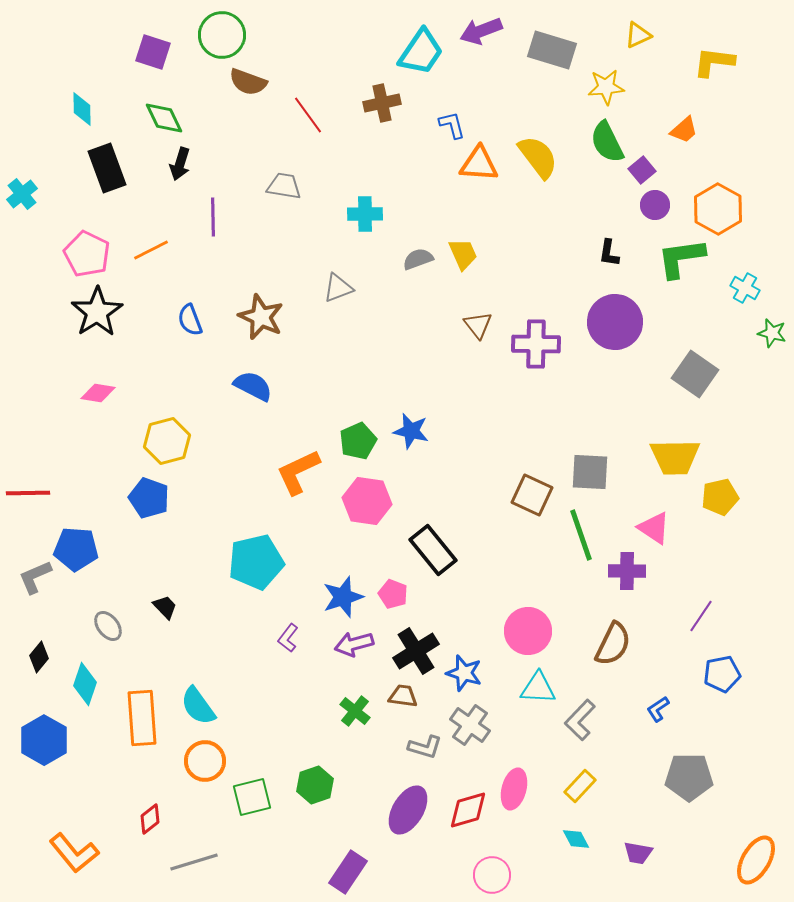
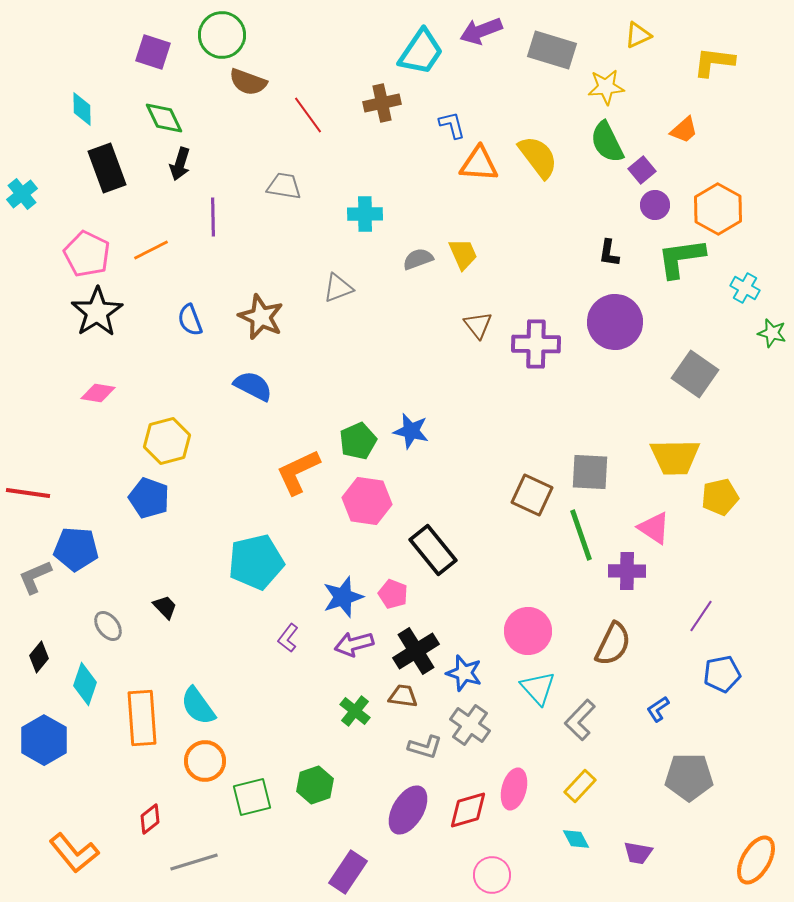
red line at (28, 493): rotated 9 degrees clockwise
cyan triangle at (538, 688): rotated 45 degrees clockwise
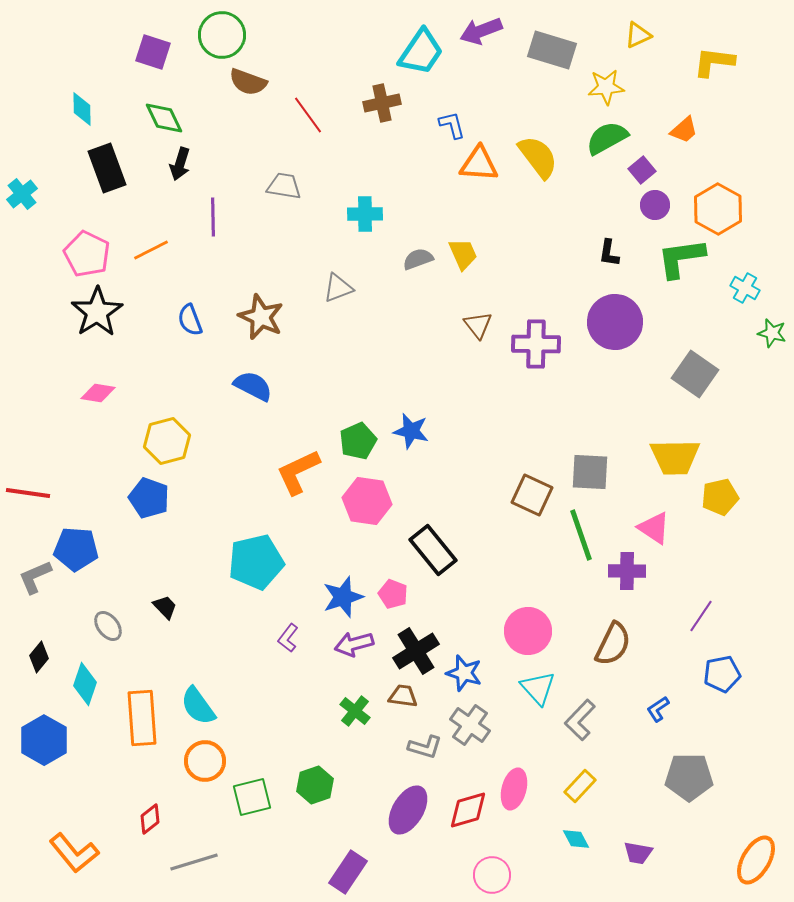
green semicircle at (607, 142): moved 4 px up; rotated 87 degrees clockwise
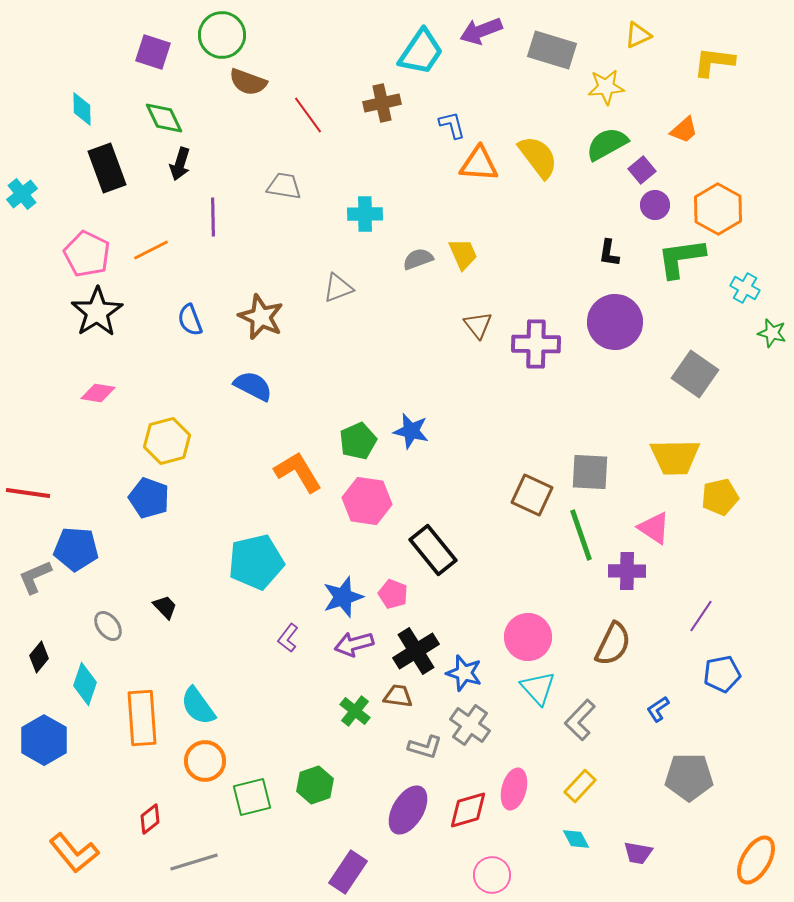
green semicircle at (607, 138): moved 6 px down
orange L-shape at (298, 472): rotated 84 degrees clockwise
pink circle at (528, 631): moved 6 px down
brown trapezoid at (403, 696): moved 5 px left
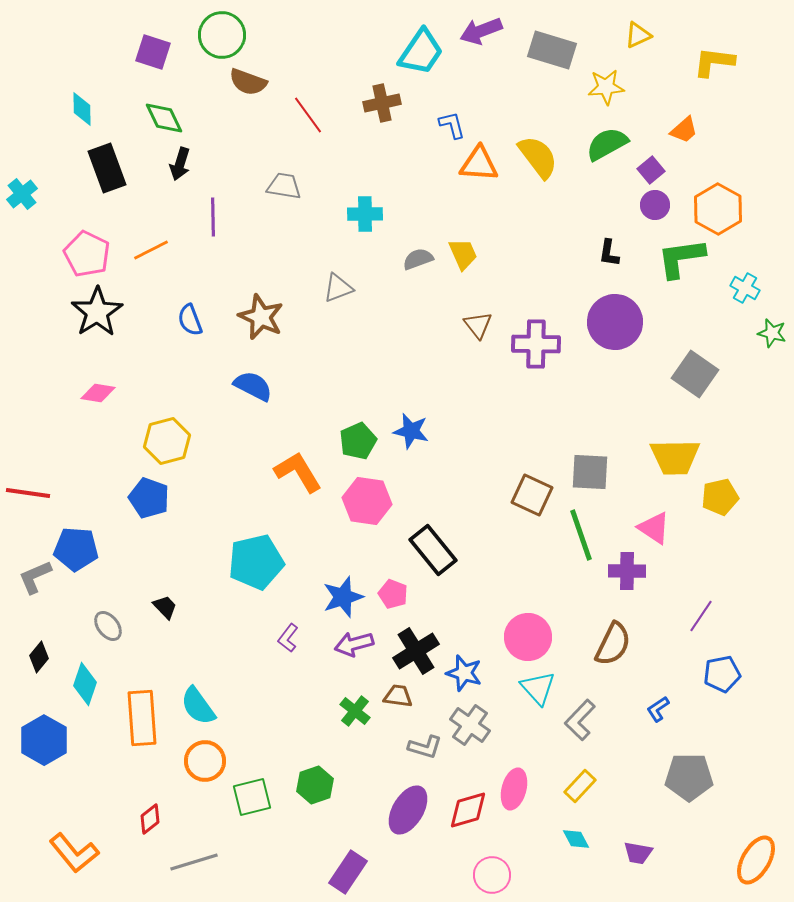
purple square at (642, 170): moved 9 px right
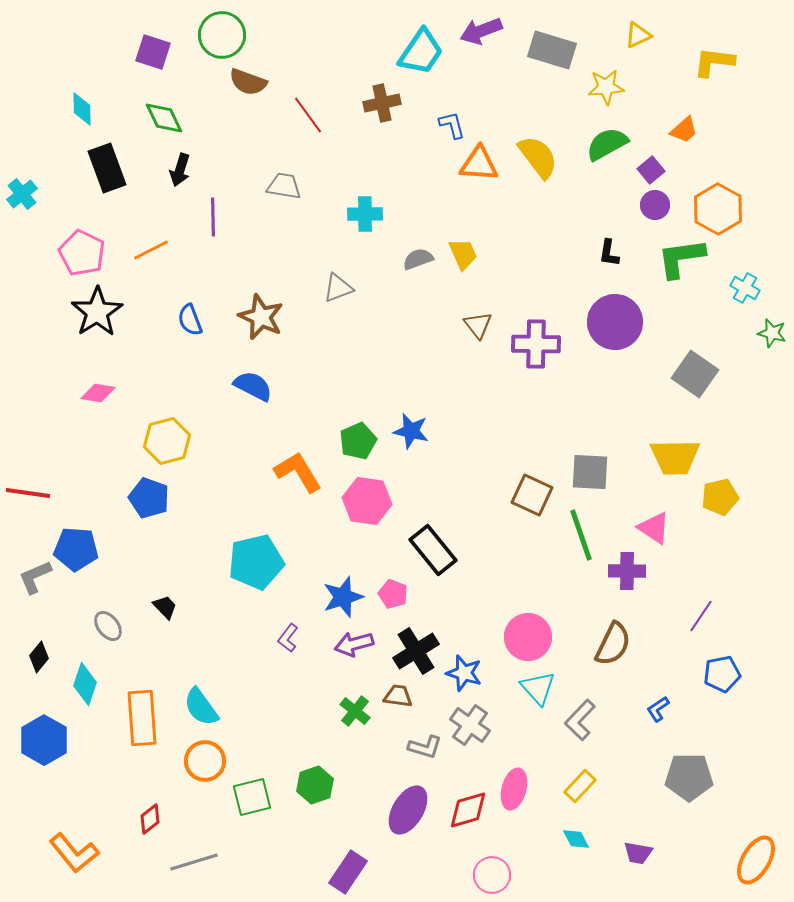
black arrow at (180, 164): moved 6 px down
pink pentagon at (87, 254): moved 5 px left, 1 px up
cyan semicircle at (198, 706): moved 3 px right, 1 px down
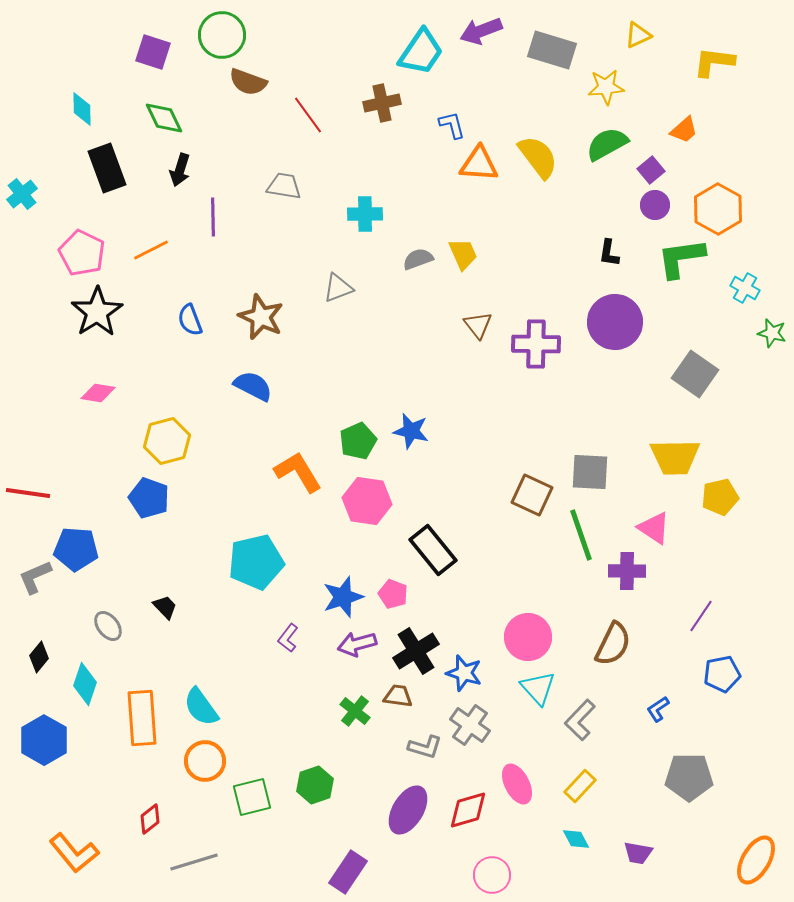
purple arrow at (354, 644): moved 3 px right
pink ellipse at (514, 789): moved 3 px right, 5 px up; rotated 42 degrees counterclockwise
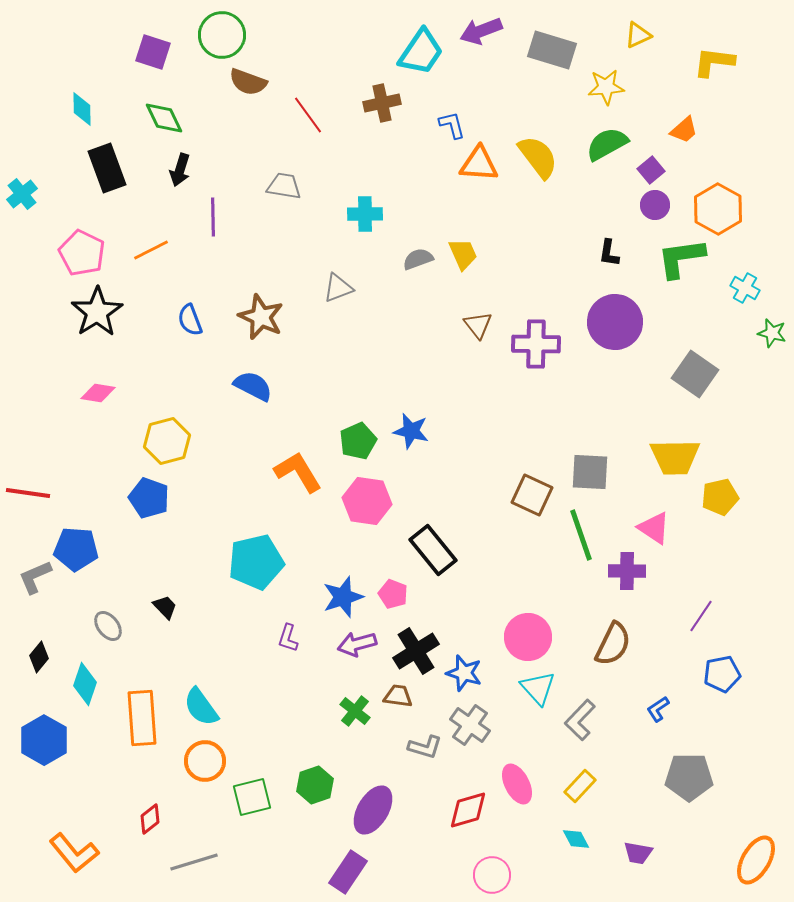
purple L-shape at (288, 638): rotated 20 degrees counterclockwise
purple ellipse at (408, 810): moved 35 px left
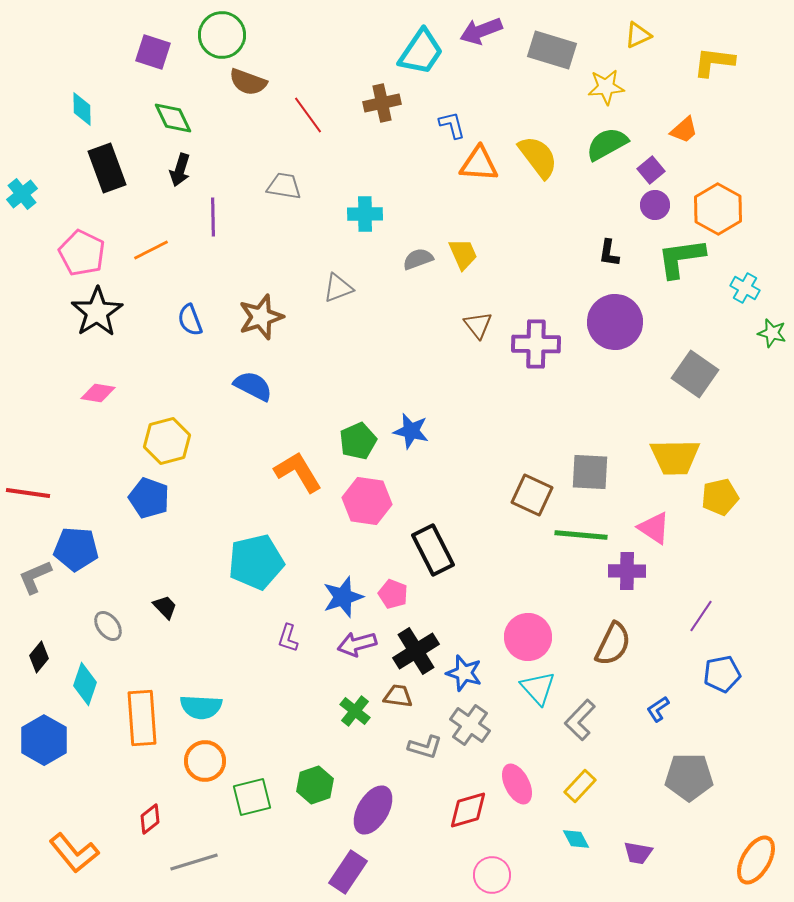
green diamond at (164, 118): moved 9 px right
brown star at (261, 317): rotated 30 degrees clockwise
green line at (581, 535): rotated 66 degrees counterclockwise
black rectangle at (433, 550): rotated 12 degrees clockwise
cyan semicircle at (201, 707): rotated 51 degrees counterclockwise
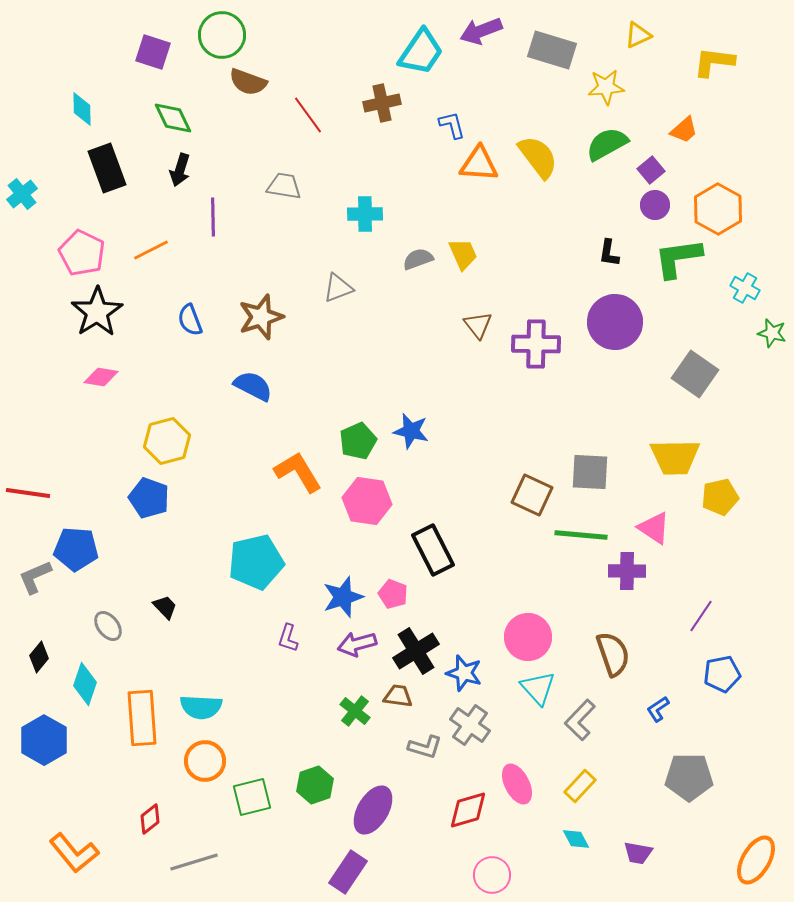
green L-shape at (681, 258): moved 3 px left
pink diamond at (98, 393): moved 3 px right, 16 px up
brown semicircle at (613, 644): moved 10 px down; rotated 45 degrees counterclockwise
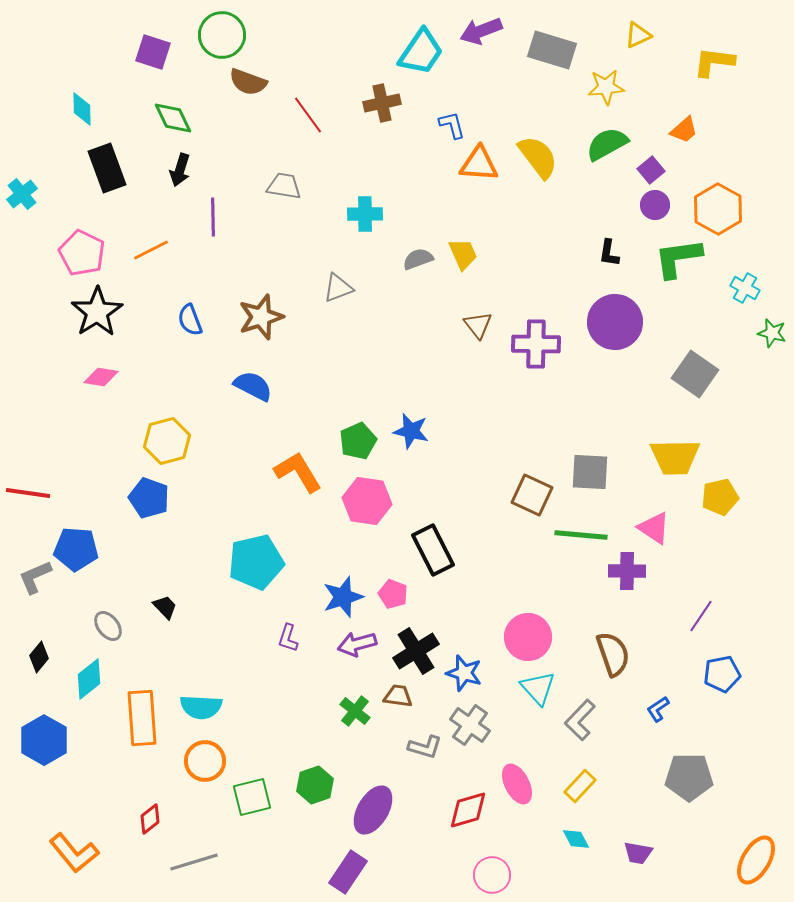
cyan diamond at (85, 684): moved 4 px right, 5 px up; rotated 33 degrees clockwise
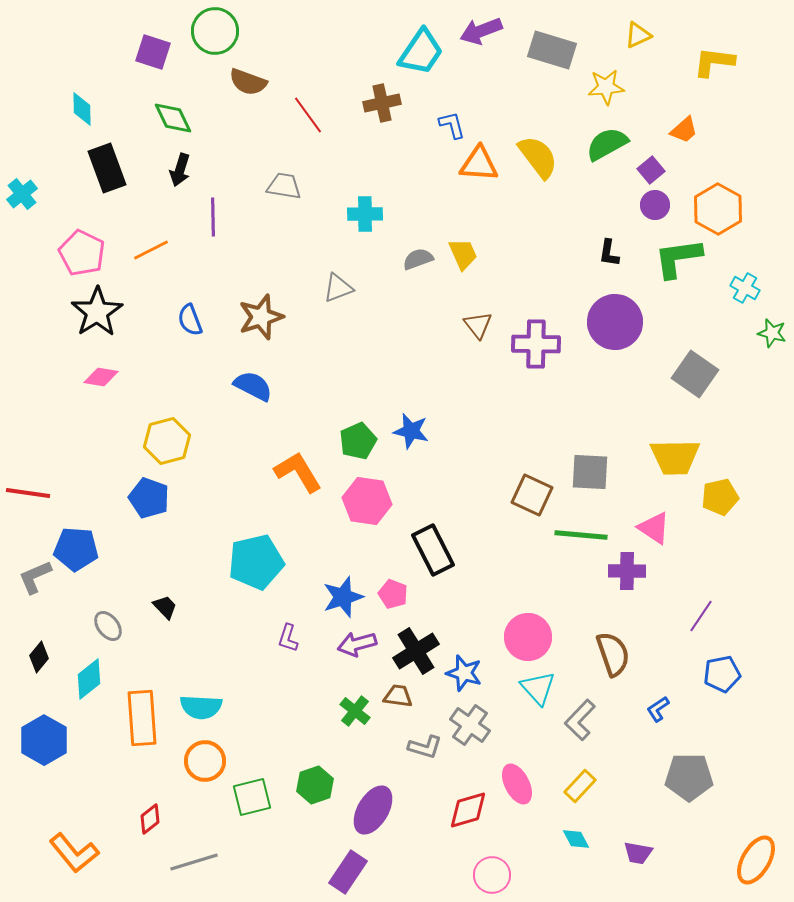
green circle at (222, 35): moved 7 px left, 4 px up
